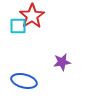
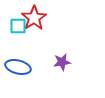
red star: moved 2 px right, 2 px down
blue ellipse: moved 6 px left, 14 px up
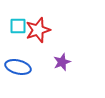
red star: moved 4 px right, 12 px down; rotated 15 degrees clockwise
purple star: rotated 12 degrees counterclockwise
